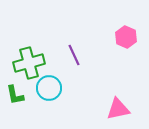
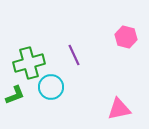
pink hexagon: rotated 10 degrees counterclockwise
cyan circle: moved 2 px right, 1 px up
green L-shape: rotated 100 degrees counterclockwise
pink triangle: moved 1 px right
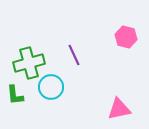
green L-shape: rotated 105 degrees clockwise
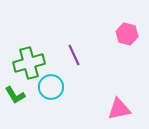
pink hexagon: moved 1 px right, 3 px up
green L-shape: rotated 25 degrees counterclockwise
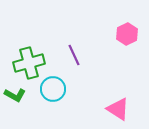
pink hexagon: rotated 20 degrees clockwise
cyan circle: moved 2 px right, 2 px down
green L-shape: rotated 30 degrees counterclockwise
pink triangle: moved 1 px left; rotated 45 degrees clockwise
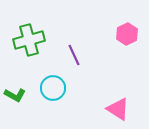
green cross: moved 23 px up
cyan circle: moved 1 px up
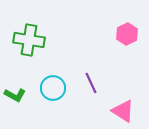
green cross: rotated 24 degrees clockwise
purple line: moved 17 px right, 28 px down
pink triangle: moved 5 px right, 2 px down
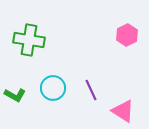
pink hexagon: moved 1 px down
purple line: moved 7 px down
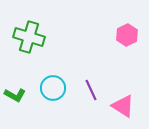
green cross: moved 3 px up; rotated 8 degrees clockwise
pink triangle: moved 5 px up
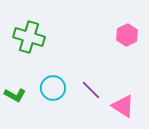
purple line: rotated 20 degrees counterclockwise
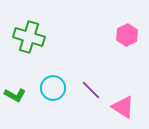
pink triangle: moved 1 px down
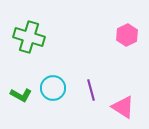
purple line: rotated 30 degrees clockwise
green L-shape: moved 6 px right
